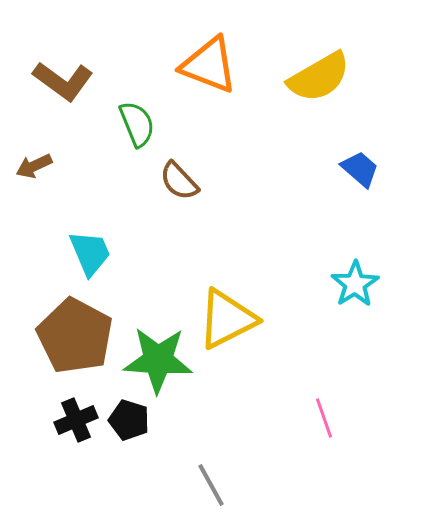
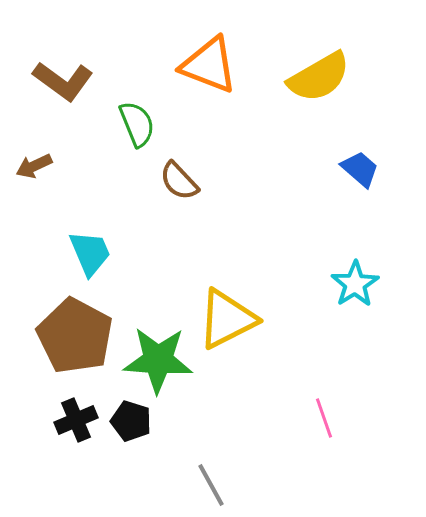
black pentagon: moved 2 px right, 1 px down
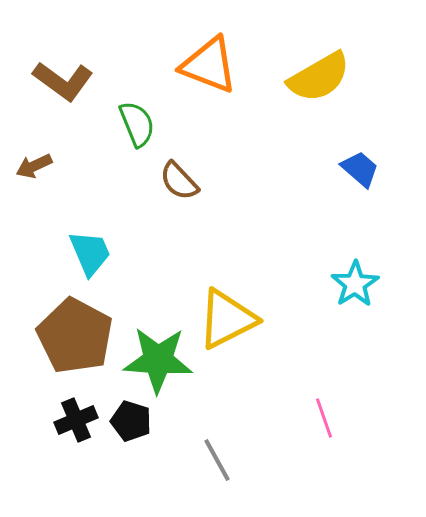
gray line: moved 6 px right, 25 px up
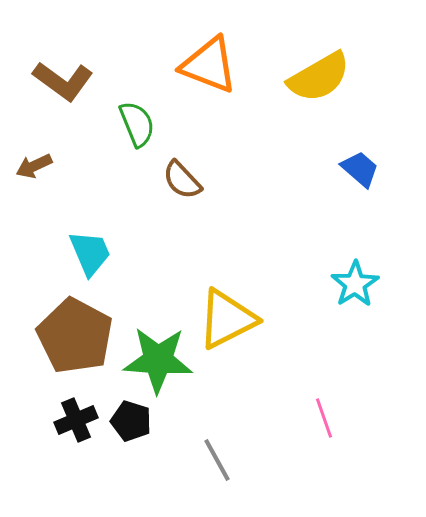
brown semicircle: moved 3 px right, 1 px up
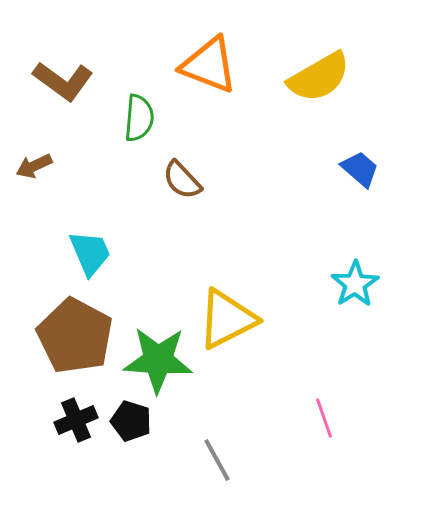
green semicircle: moved 2 px right, 6 px up; rotated 27 degrees clockwise
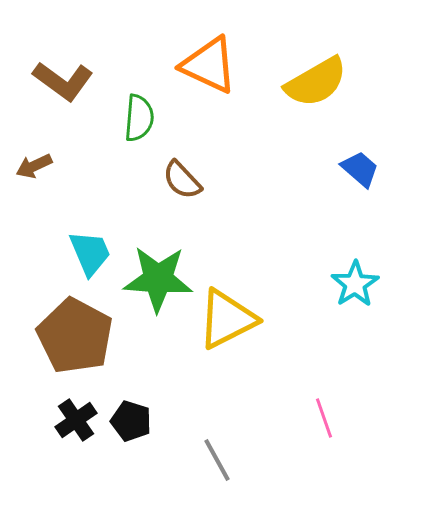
orange triangle: rotated 4 degrees clockwise
yellow semicircle: moved 3 px left, 5 px down
green star: moved 81 px up
black cross: rotated 12 degrees counterclockwise
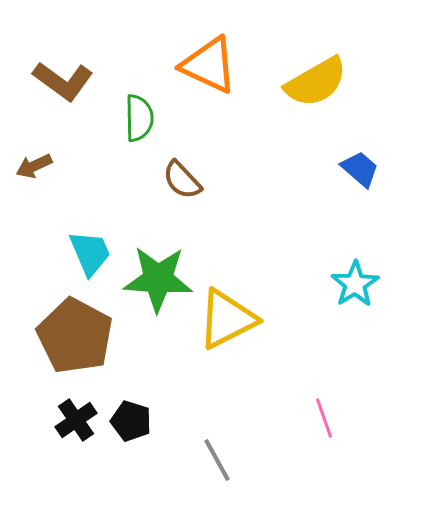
green semicircle: rotated 6 degrees counterclockwise
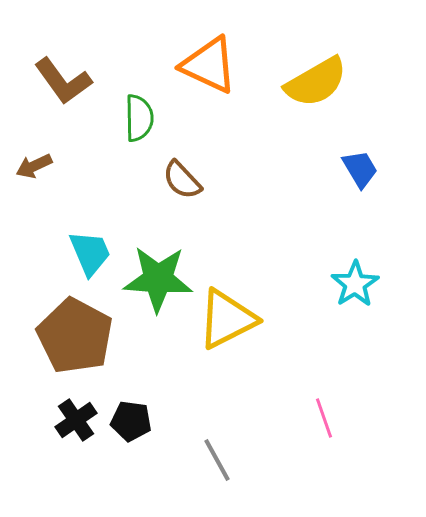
brown L-shape: rotated 18 degrees clockwise
blue trapezoid: rotated 18 degrees clockwise
black pentagon: rotated 9 degrees counterclockwise
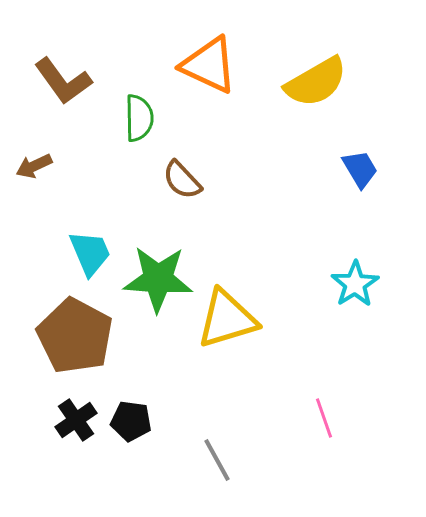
yellow triangle: rotated 10 degrees clockwise
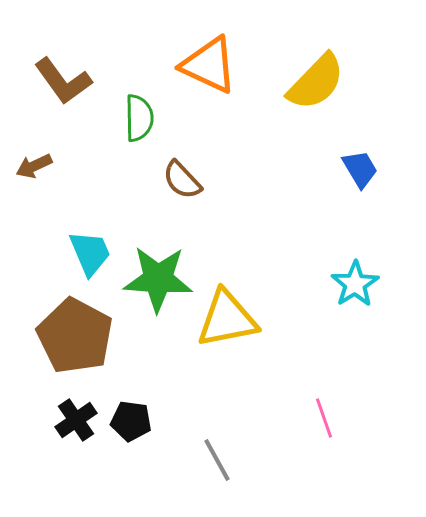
yellow semicircle: rotated 16 degrees counterclockwise
yellow triangle: rotated 6 degrees clockwise
